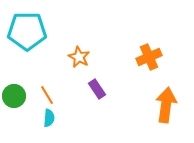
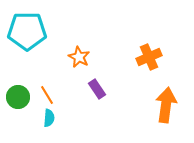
green circle: moved 4 px right, 1 px down
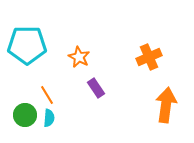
cyan pentagon: moved 14 px down
purple rectangle: moved 1 px left, 1 px up
green circle: moved 7 px right, 18 px down
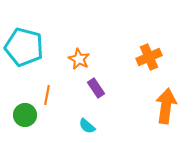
cyan pentagon: moved 3 px left, 2 px down; rotated 15 degrees clockwise
orange star: moved 2 px down
orange line: rotated 42 degrees clockwise
orange arrow: moved 1 px down
cyan semicircle: moved 38 px right, 8 px down; rotated 126 degrees clockwise
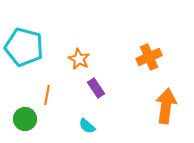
green circle: moved 4 px down
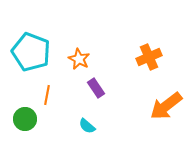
cyan pentagon: moved 7 px right, 5 px down; rotated 6 degrees clockwise
orange arrow: rotated 136 degrees counterclockwise
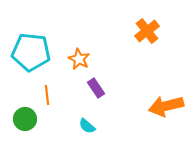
cyan pentagon: rotated 15 degrees counterclockwise
orange cross: moved 2 px left, 26 px up; rotated 15 degrees counterclockwise
orange line: rotated 18 degrees counterclockwise
orange arrow: rotated 24 degrees clockwise
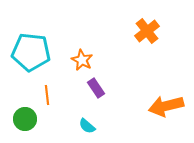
orange star: moved 3 px right, 1 px down
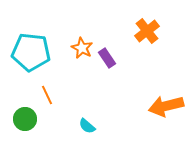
orange star: moved 12 px up
purple rectangle: moved 11 px right, 30 px up
orange line: rotated 18 degrees counterclockwise
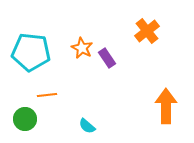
orange line: rotated 72 degrees counterclockwise
orange arrow: rotated 104 degrees clockwise
